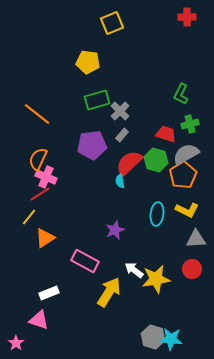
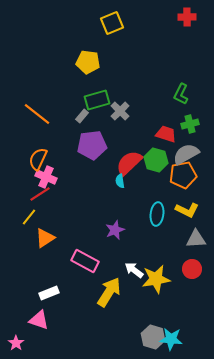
gray rectangle: moved 40 px left, 19 px up
orange pentagon: rotated 20 degrees clockwise
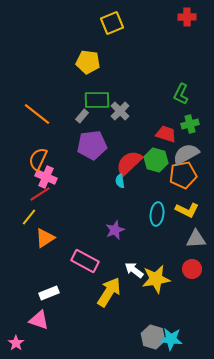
green rectangle: rotated 15 degrees clockwise
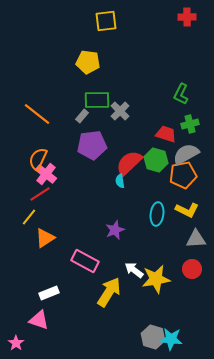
yellow square: moved 6 px left, 2 px up; rotated 15 degrees clockwise
pink cross: moved 3 px up; rotated 15 degrees clockwise
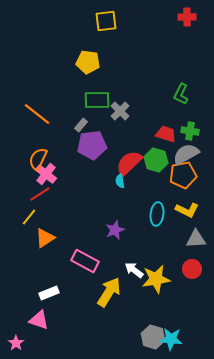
gray rectangle: moved 1 px left, 9 px down
green cross: moved 7 px down; rotated 24 degrees clockwise
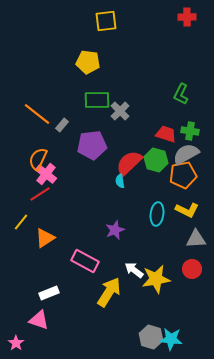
gray rectangle: moved 19 px left
yellow line: moved 8 px left, 5 px down
gray hexagon: moved 2 px left
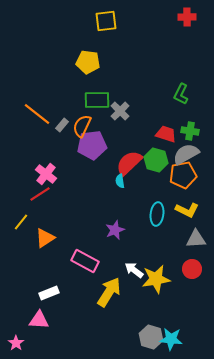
orange semicircle: moved 44 px right, 33 px up
pink triangle: rotated 15 degrees counterclockwise
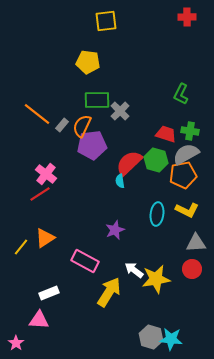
yellow line: moved 25 px down
gray triangle: moved 4 px down
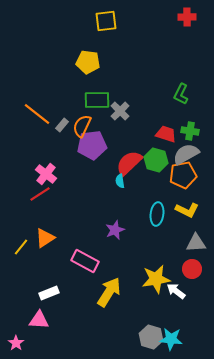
white arrow: moved 42 px right, 21 px down
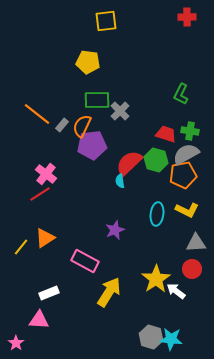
yellow star: rotated 24 degrees counterclockwise
